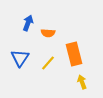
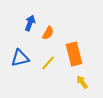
blue arrow: moved 2 px right
orange semicircle: rotated 64 degrees counterclockwise
blue triangle: rotated 42 degrees clockwise
yellow arrow: rotated 16 degrees counterclockwise
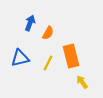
orange rectangle: moved 3 px left, 2 px down
yellow line: rotated 14 degrees counterclockwise
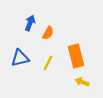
orange rectangle: moved 5 px right
yellow arrow: rotated 32 degrees counterclockwise
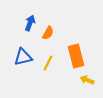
blue triangle: moved 3 px right, 1 px up
yellow arrow: moved 5 px right, 2 px up
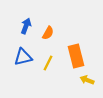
blue arrow: moved 4 px left, 3 px down
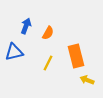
blue triangle: moved 9 px left, 5 px up
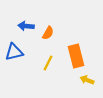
blue arrow: rotated 105 degrees counterclockwise
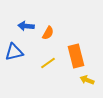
yellow line: rotated 28 degrees clockwise
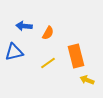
blue arrow: moved 2 px left
